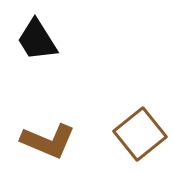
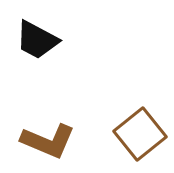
black trapezoid: rotated 30 degrees counterclockwise
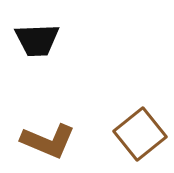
black trapezoid: rotated 30 degrees counterclockwise
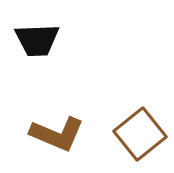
brown L-shape: moved 9 px right, 7 px up
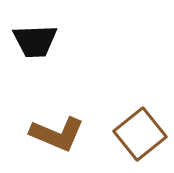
black trapezoid: moved 2 px left, 1 px down
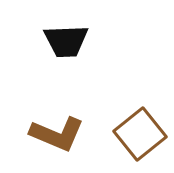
black trapezoid: moved 31 px right
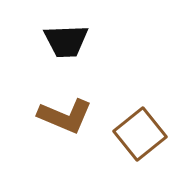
brown L-shape: moved 8 px right, 18 px up
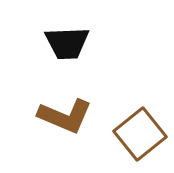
black trapezoid: moved 1 px right, 2 px down
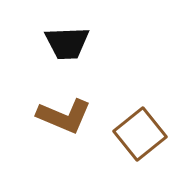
brown L-shape: moved 1 px left
